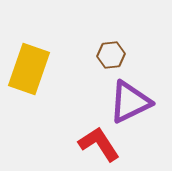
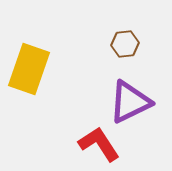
brown hexagon: moved 14 px right, 11 px up
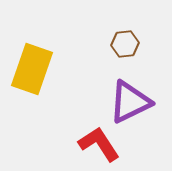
yellow rectangle: moved 3 px right
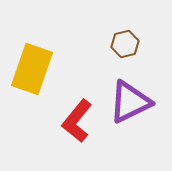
brown hexagon: rotated 8 degrees counterclockwise
red L-shape: moved 22 px left, 23 px up; rotated 108 degrees counterclockwise
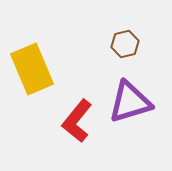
yellow rectangle: rotated 42 degrees counterclockwise
purple triangle: rotated 9 degrees clockwise
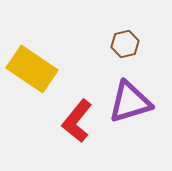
yellow rectangle: rotated 33 degrees counterclockwise
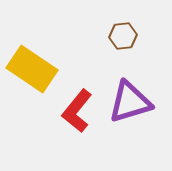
brown hexagon: moved 2 px left, 8 px up; rotated 8 degrees clockwise
red L-shape: moved 10 px up
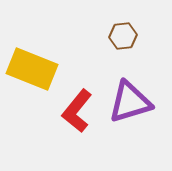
yellow rectangle: rotated 12 degrees counterclockwise
